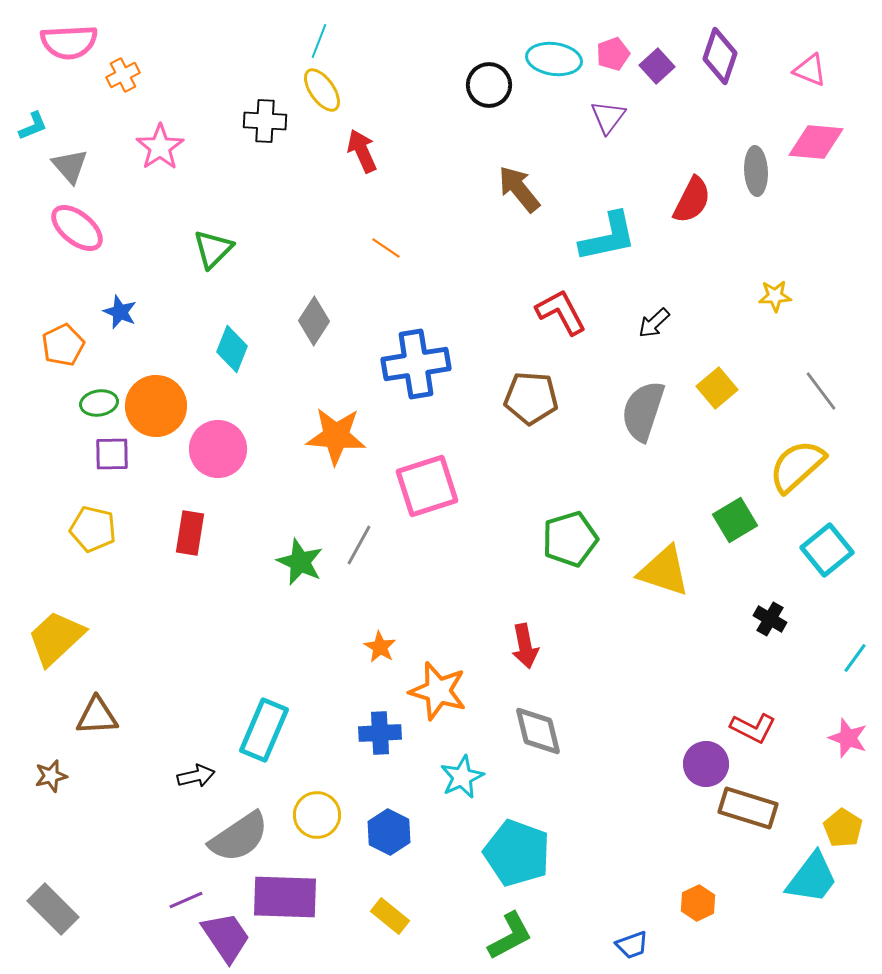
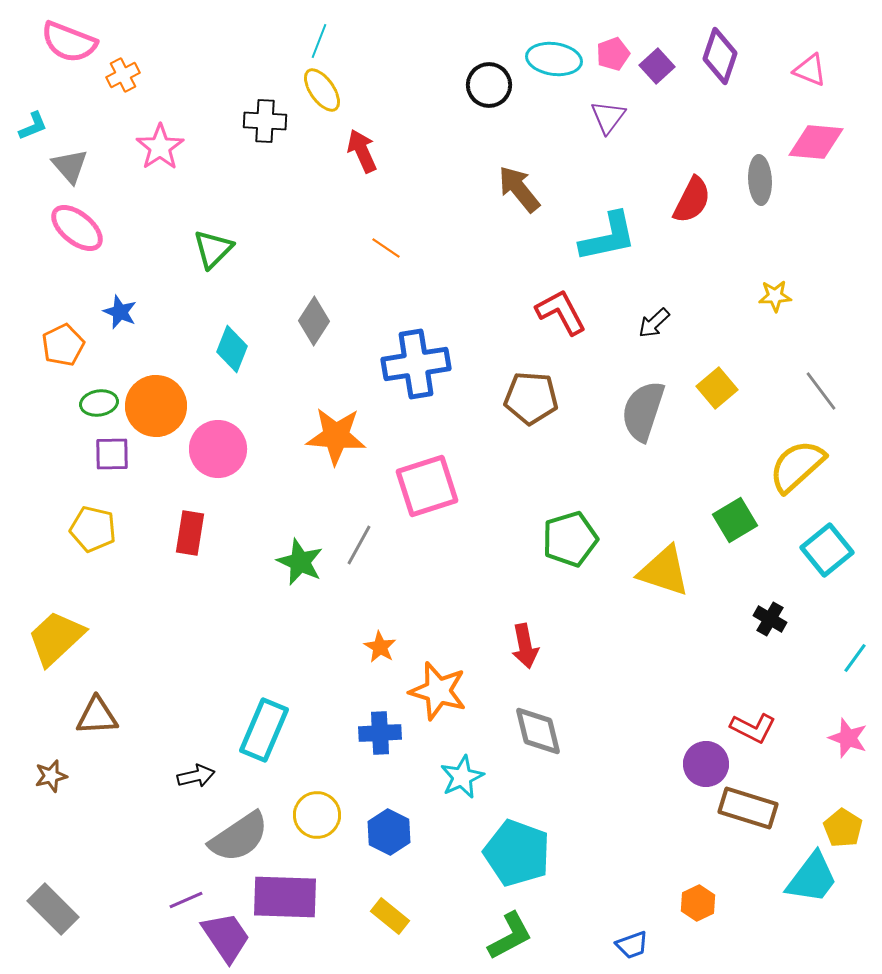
pink semicircle at (69, 42): rotated 24 degrees clockwise
gray ellipse at (756, 171): moved 4 px right, 9 px down
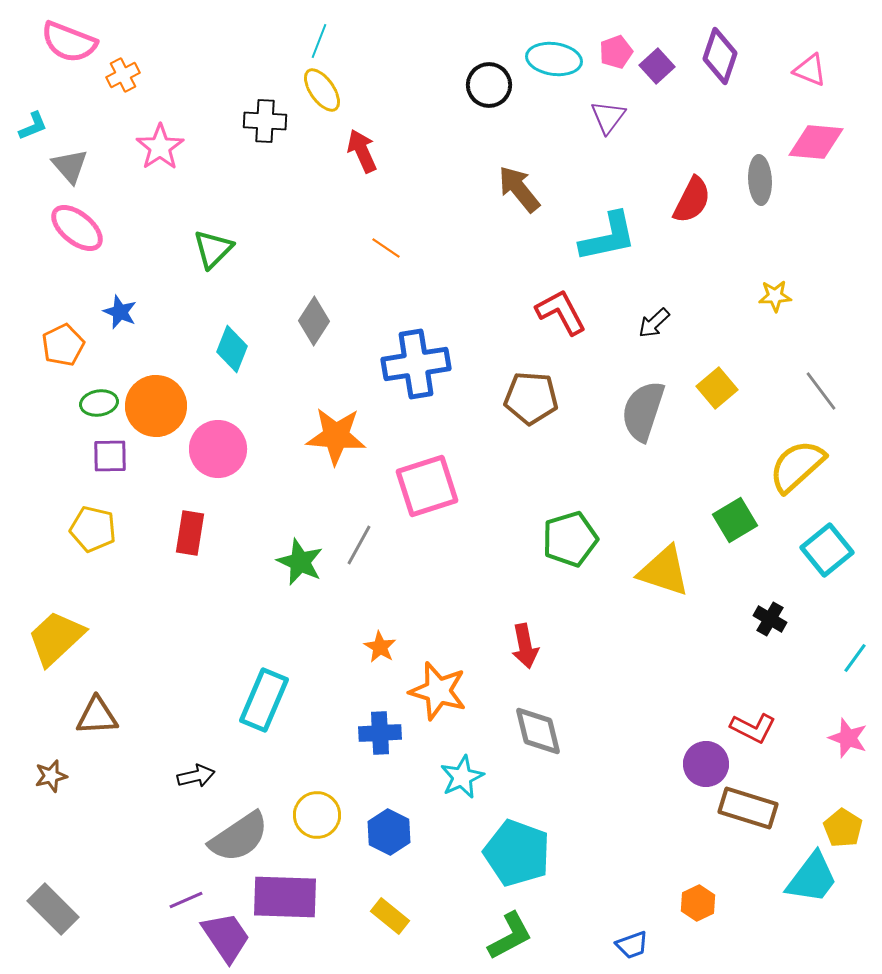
pink pentagon at (613, 54): moved 3 px right, 2 px up
purple square at (112, 454): moved 2 px left, 2 px down
cyan rectangle at (264, 730): moved 30 px up
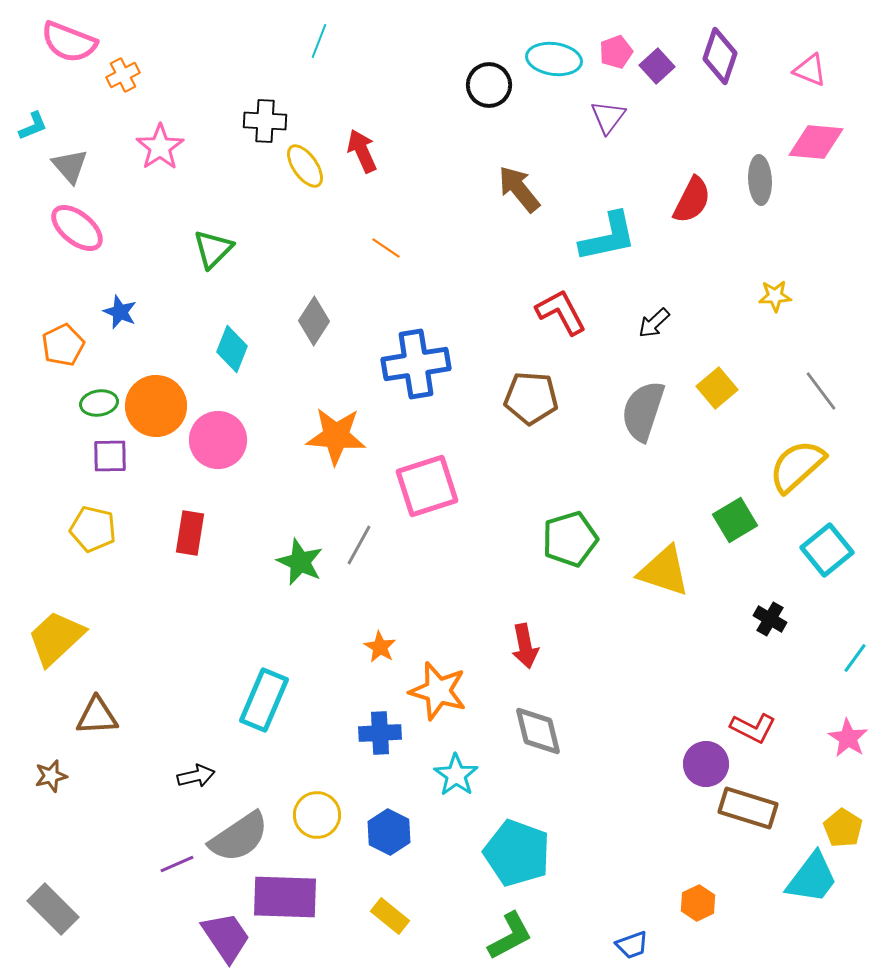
yellow ellipse at (322, 90): moved 17 px left, 76 px down
pink circle at (218, 449): moved 9 px up
pink star at (848, 738): rotated 12 degrees clockwise
cyan star at (462, 777): moved 6 px left, 2 px up; rotated 12 degrees counterclockwise
purple line at (186, 900): moved 9 px left, 36 px up
